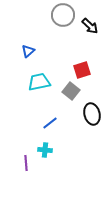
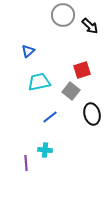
blue line: moved 6 px up
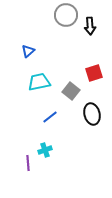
gray circle: moved 3 px right
black arrow: rotated 42 degrees clockwise
red square: moved 12 px right, 3 px down
cyan cross: rotated 24 degrees counterclockwise
purple line: moved 2 px right
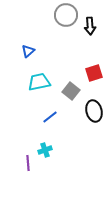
black ellipse: moved 2 px right, 3 px up
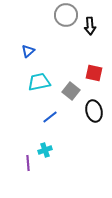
red square: rotated 30 degrees clockwise
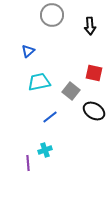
gray circle: moved 14 px left
black ellipse: rotated 45 degrees counterclockwise
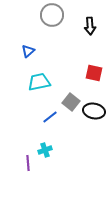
gray square: moved 11 px down
black ellipse: rotated 20 degrees counterclockwise
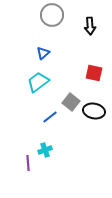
blue triangle: moved 15 px right, 2 px down
cyan trapezoid: moved 1 px left; rotated 25 degrees counterclockwise
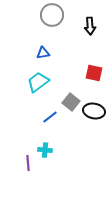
blue triangle: rotated 32 degrees clockwise
cyan cross: rotated 24 degrees clockwise
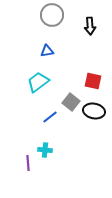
blue triangle: moved 4 px right, 2 px up
red square: moved 1 px left, 8 px down
